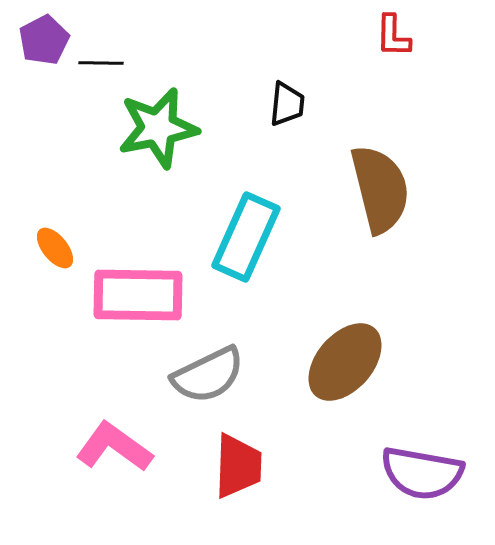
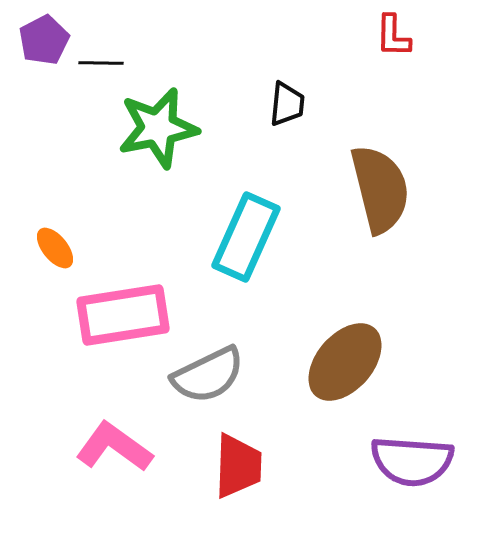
pink rectangle: moved 15 px left, 20 px down; rotated 10 degrees counterclockwise
purple semicircle: moved 10 px left, 12 px up; rotated 6 degrees counterclockwise
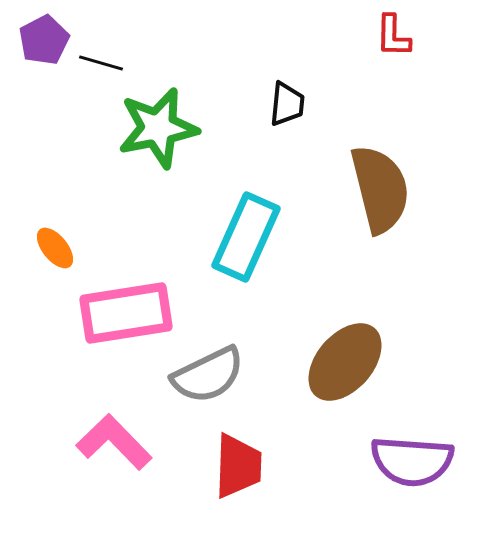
black line: rotated 15 degrees clockwise
pink rectangle: moved 3 px right, 2 px up
pink L-shape: moved 5 px up; rotated 10 degrees clockwise
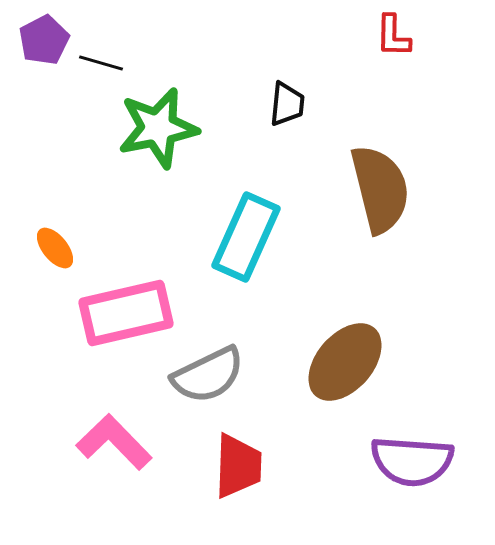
pink rectangle: rotated 4 degrees counterclockwise
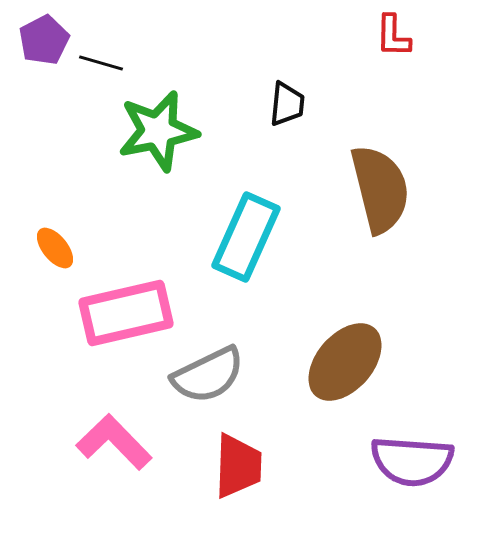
green star: moved 3 px down
